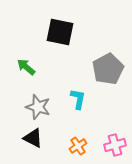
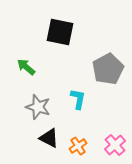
black triangle: moved 16 px right
pink cross: rotated 25 degrees counterclockwise
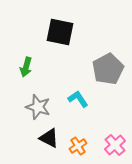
green arrow: rotated 114 degrees counterclockwise
cyan L-shape: rotated 45 degrees counterclockwise
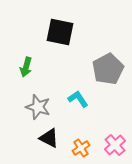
orange cross: moved 3 px right, 2 px down
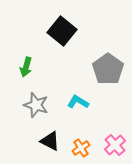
black square: moved 2 px right, 1 px up; rotated 28 degrees clockwise
gray pentagon: rotated 8 degrees counterclockwise
cyan L-shape: moved 3 px down; rotated 25 degrees counterclockwise
gray star: moved 2 px left, 2 px up
black triangle: moved 1 px right, 3 px down
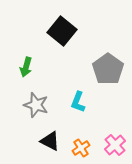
cyan L-shape: rotated 100 degrees counterclockwise
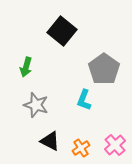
gray pentagon: moved 4 px left
cyan L-shape: moved 6 px right, 2 px up
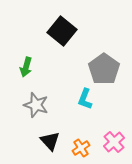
cyan L-shape: moved 1 px right, 1 px up
black triangle: rotated 20 degrees clockwise
pink cross: moved 1 px left, 3 px up
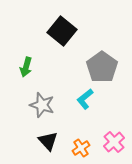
gray pentagon: moved 2 px left, 2 px up
cyan L-shape: rotated 30 degrees clockwise
gray star: moved 6 px right
black triangle: moved 2 px left
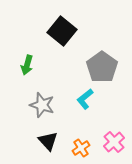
green arrow: moved 1 px right, 2 px up
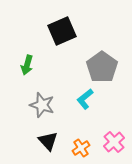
black square: rotated 28 degrees clockwise
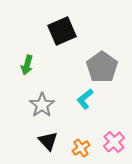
gray star: rotated 20 degrees clockwise
